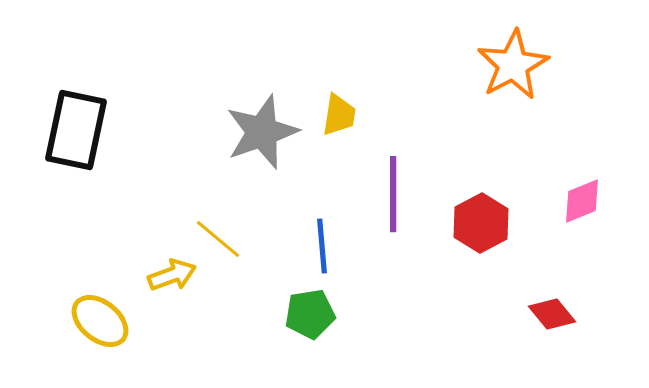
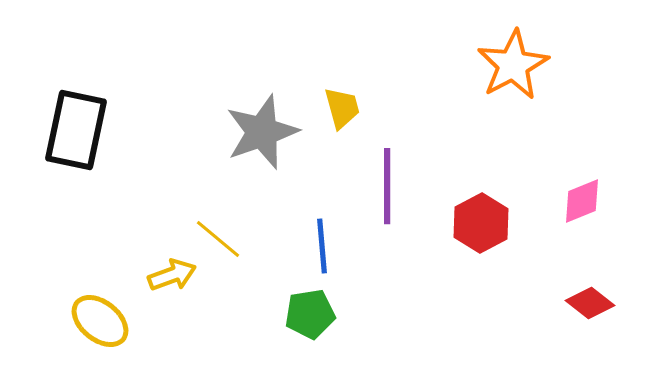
yellow trapezoid: moved 3 px right, 7 px up; rotated 24 degrees counterclockwise
purple line: moved 6 px left, 8 px up
red diamond: moved 38 px right, 11 px up; rotated 12 degrees counterclockwise
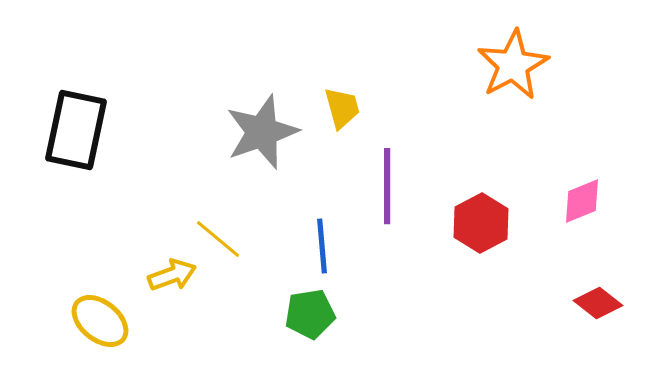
red diamond: moved 8 px right
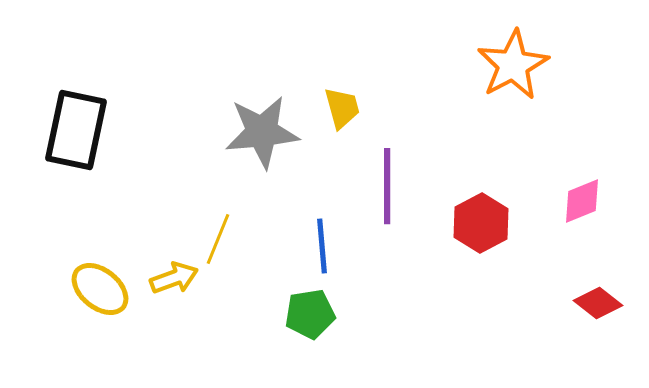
gray star: rotated 14 degrees clockwise
yellow line: rotated 72 degrees clockwise
yellow arrow: moved 2 px right, 3 px down
yellow ellipse: moved 32 px up
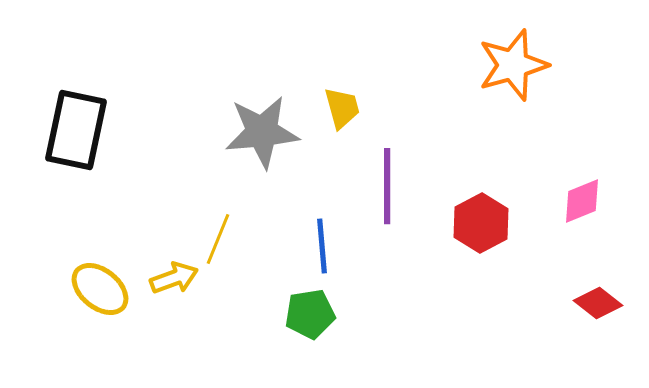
orange star: rotated 12 degrees clockwise
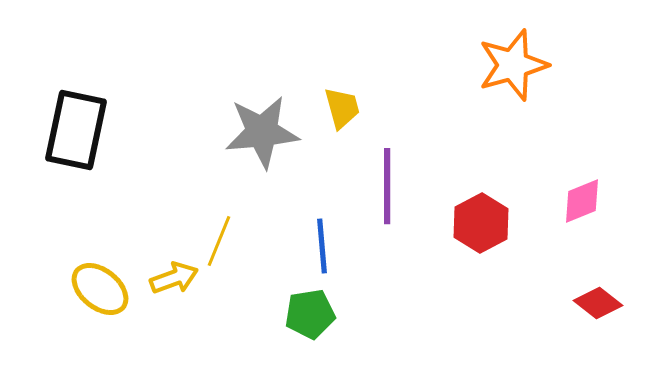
yellow line: moved 1 px right, 2 px down
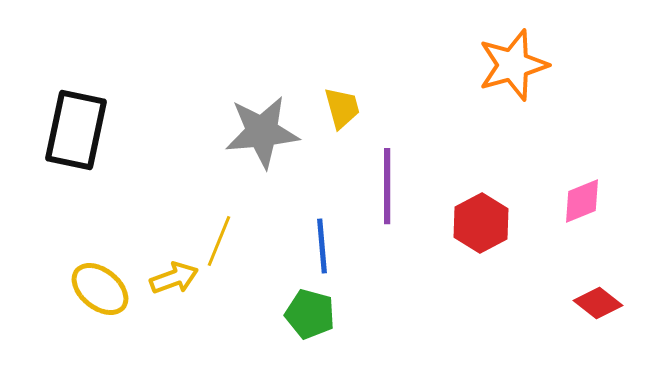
green pentagon: rotated 24 degrees clockwise
